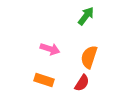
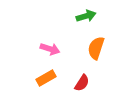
green arrow: rotated 36 degrees clockwise
orange semicircle: moved 7 px right, 9 px up
orange rectangle: moved 2 px right, 2 px up; rotated 48 degrees counterclockwise
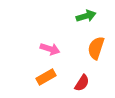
orange rectangle: moved 1 px up
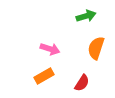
orange rectangle: moved 2 px left, 1 px up
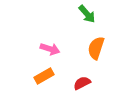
green arrow: moved 1 px right, 2 px up; rotated 66 degrees clockwise
red semicircle: rotated 150 degrees counterclockwise
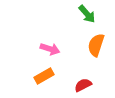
orange semicircle: moved 3 px up
red semicircle: moved 1 px right, 2 px down
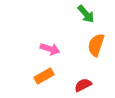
green arrow: moved 1 px left
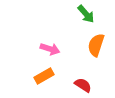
red semicircle: rotated 60 degrees clockwise
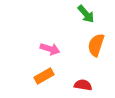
red semicircle: rotated 24 degrees counterclockwise
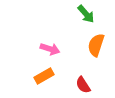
red semicircle: rotated 132 degrees counterclockwise
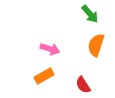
green arrow: moved 4 px right
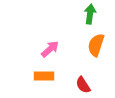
green arrow: rotated 132 degrees counterclockwise
pink arrow: rotated 60 degrees counterclockwise
orange rectangle: rotated 30 degrees clockwise
